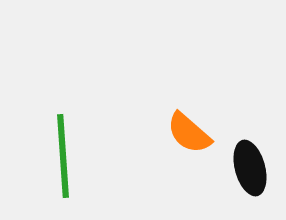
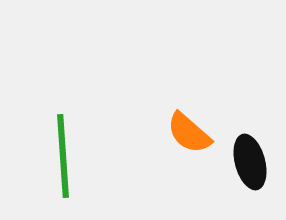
black ellipse: moved 6 px up
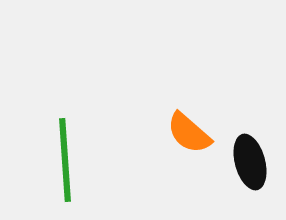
green line: moved 2 px right, 4 px down
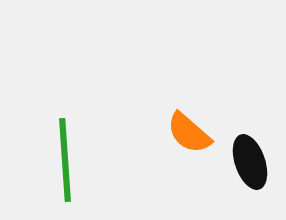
black ellipse: rotated 4 degrees counterclockwise
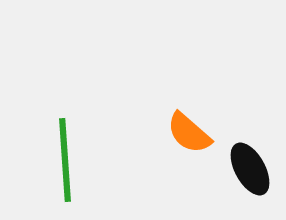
black ellipse: moved 7 px down; rotated 10 degrees counterclockwise
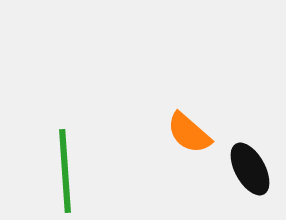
green line: moved 11 px down
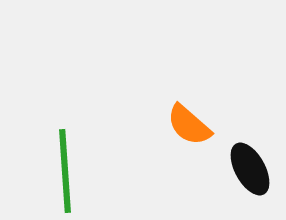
orange semicircle: moved 8 px up
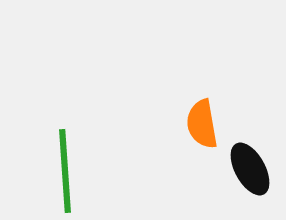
orange semicircle: moved 13 px right, 1 px up; rotated 39 degrees clockwise
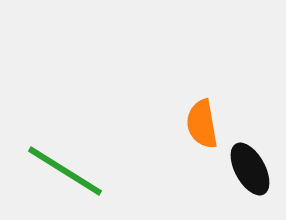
green line: rotated 54 degrees counterclockwise
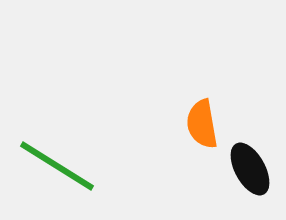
green line: moved 8 px left, 5 px up
